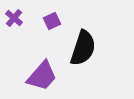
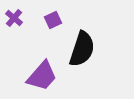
purple square: moved 1 px right, 1 px up
black semicircle: moved 1 px left, 1 px down
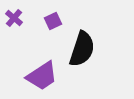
purple square: moved 1 px down
purple trapezoid: rotated 16 degrees clockwise
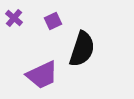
purple trapezoid: moved 1 px up; rotated 8 degrees clockwise
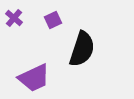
purple square: moved 1 px up
purple trapezoid: moved 8 px left, 3 px down
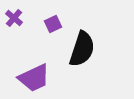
purple square: moved 4 px down
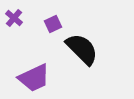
black semicircle: rotated 63 degrees counterclockwise
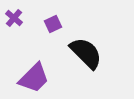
black semicircle: moved 4 px right, 4 px down
purple trapezoid: rotated 20 degrees counterclockwise
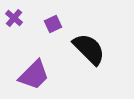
black semicircle: moved 3 px right, 4 px up
purple trapezoid: moved 3 px up
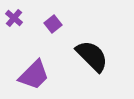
purple square: rotated 12 degrees counterclockwise
black semicircle: moved 3 px right, 7 px down
